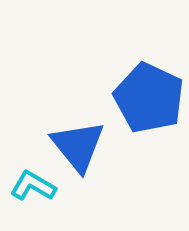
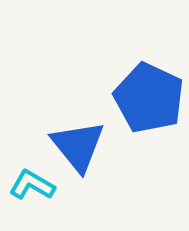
cyan L-shape: moved 1 px left, 1 px up
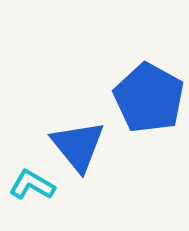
blue pentagon: rotated 4 degrees clockwise
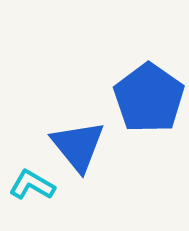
blue pentagon: rotated 6 degrees clockwise
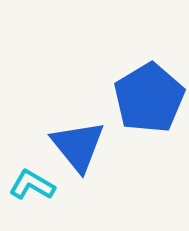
blue pentagon: rotated 6 degrees clockwise
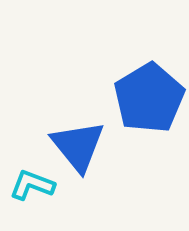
cyan L-shape: rotated 9 degrees counterclockwise
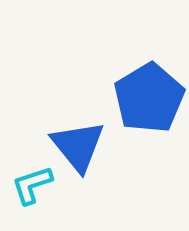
cyan L-shape: rotated 39 degrees counterclockwise
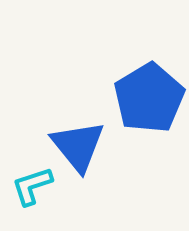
cyan L-shape: moved 1 px down
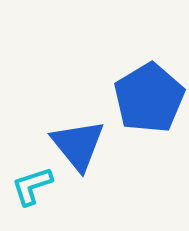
blue triangle: moved 1 px up
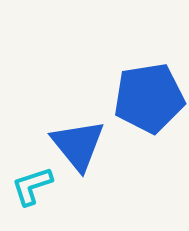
blue pentagon: rotated 22 degrees clockwise
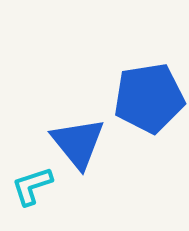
blue triangle: moved 2 px up
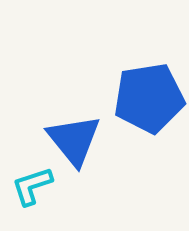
blue triangle: moved 4 px left, 3 px up
